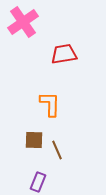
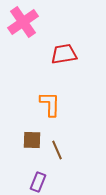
brown square: moved 2 px left
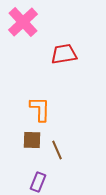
pink cross: rotated 8 degrees counterclockwise
orange L-shape: moved 10 px left, 5 px down
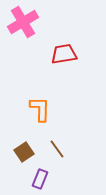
pink cross: rotated 12 degrees clockwise
brown square: moved 8 px left, 12 px down; rotated 36 degrees counterclockwise
brown line: moved 1 px up; rotated 12 degrees counterclockwise
purple rectangle: moved 2 px right, 3 px up
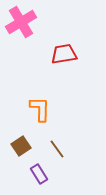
pink cross: moved 2 px left
brown square: moved 3 px left, 6 px up
purple rectangle: moved 1 px left, 5 px up; rotated 54 degrees counterclockwise
